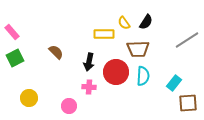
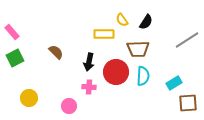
yellow semicircle: moved 2 px left, 3 px up
cyan rectangle: rotated 21 degrees clockwise
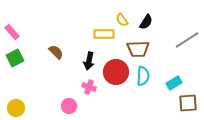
black arrow: moved 1 px up
pink cross: rotated 16 degrees clockwise
yellow circle: moved 13 px left, 10 px down
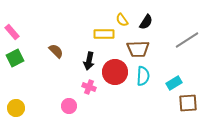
brown semicircle: moved 1 px up
red circle: moved 1 px left
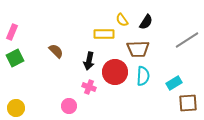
pink rectangle: rotated 63 degrees clockwise
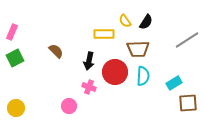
yellow semicircle: moved 3 px right, 1 px down
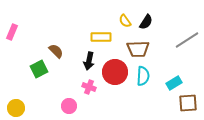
yellow rectangle: moved 3 px left, 3 px down
green square: moved 24 px right, 11 px down
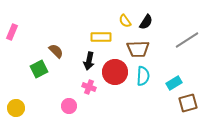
brown square: rotated 12 degrees counterclockwise
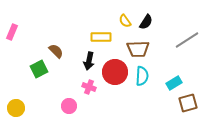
cyan semicircle: moved 1 px left
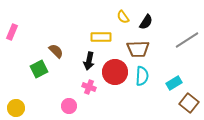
yellow semicircle: moved 2 px left, 4 px up
brown square: moved 1 px right; rotated 36 degrees counterclockwise
